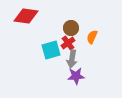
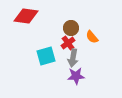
orange semicircle: rotated 64 degrees counterclockwise
cyan square: moved 5 px left, 6 px down
gray arrow: moved 1 px right, 1 px up
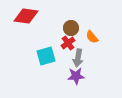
gray arrow: moved 5 px right
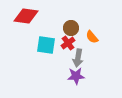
cyan square: moved 11 px up; rotated 24 degrees clockwise
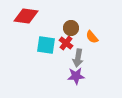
red cross: moved 2 px left; rotated 16 degrees counterclockwise
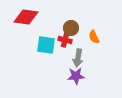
red diamond: moved 1 px down
orange semicircle: moved 2 px right; rotated 16 degrees clockwise
red cross: moved 1 px left, 3 px up; rotated 24 degrees counterclockwise
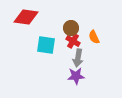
red cross: moved 8 px right, 1 px down; rotated 16 degrees clockwise
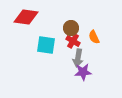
purple star: moved 7 px right, 4 px up
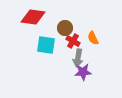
red diamond: moved 7 px right
brown circle: moved 6 px left
orange semicircle: moved 1 px left, 1 px down
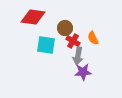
gray arrow: moved 2 px up
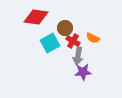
red diamond: moved 3 px right
orange semicircle: rotated 40 degrees counterclockwise
cyan square: moved 4 px right, 2 px up; rotated 36 degrees counterclockwise
